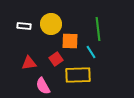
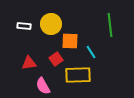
green line: moved 12 px right, 4 px up
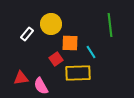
white rectangle: moved 3 px right, 8 px down; rotated 56 degrees counterclockwise
orange square: moved 2 px down
red triangle: moved 8 px left, 15 px down
yellow rectangle: moved 2 px up
pink semicircle: moved 2 px left
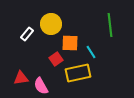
yellow rectangle: rotated 10 degrees counterclockwise
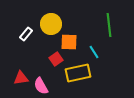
green line: moved 1 px left
white rectangle: moved 1 px left
orange square: moved 1 px left, 1 px up
cyan line: moved 3 px right
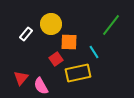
green line: moved 2 px right; rotated 45 degrees clockwise
red triangle: rotated 42 degrees counterclockwise
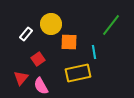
cyan line: rotated 24 degrees clockwise
red square: moved 18 px left
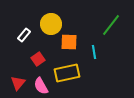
white rectangle: moved 2 px left, 1 px down
yellow rectangle: moved 11 px left
red triangle: moved 3 px left, 5 px down
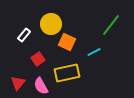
orange square: moved 2 px left; rotated 24 degrees clockwise
cyan line: rotated 72 degrees clockwise
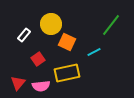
pink semicircle: rotated 66 degrees counterclockwise
